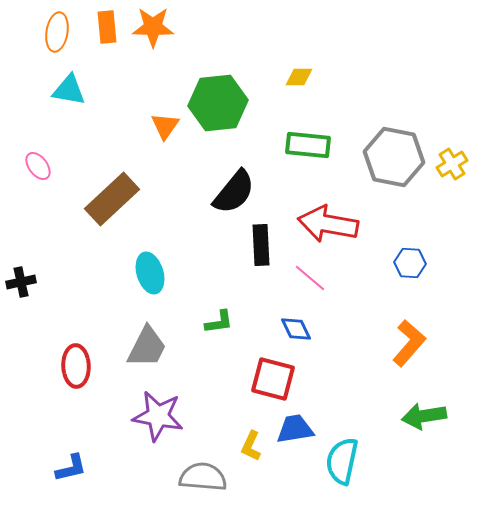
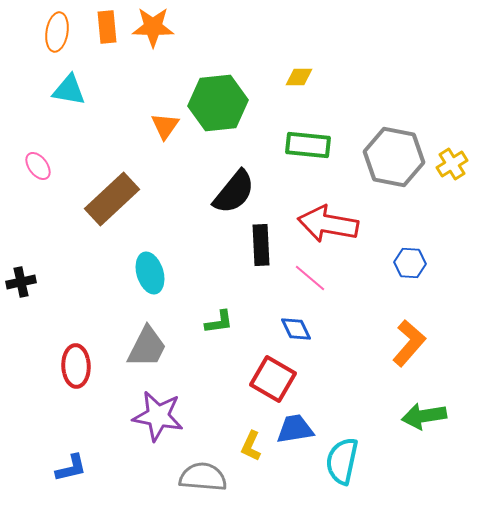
red square: rotated 15 degrees clockwise
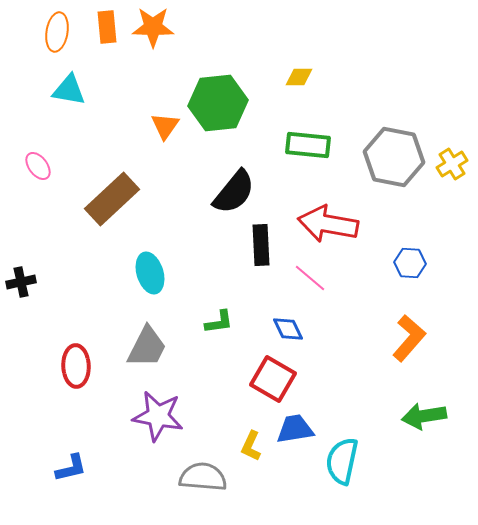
blue diamond: moved 8 px left
orange L-shape: moved 5 px up
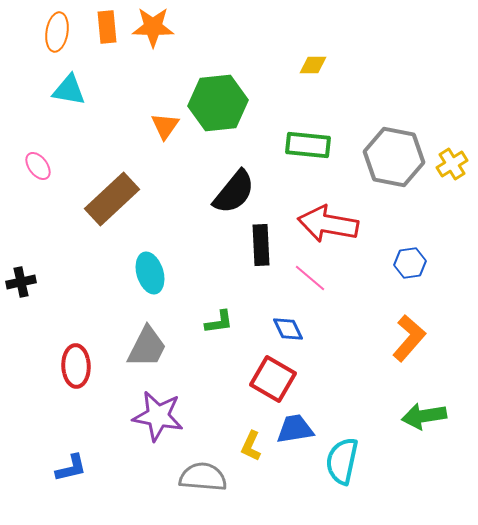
yellow diamond: moved 14 px right, 12 px up
blue hexagon: rotated 12 degrees counterclockwise
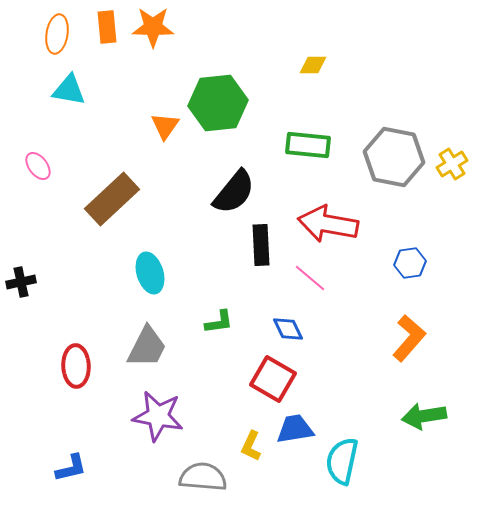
orange ellipse: moved 2 px down
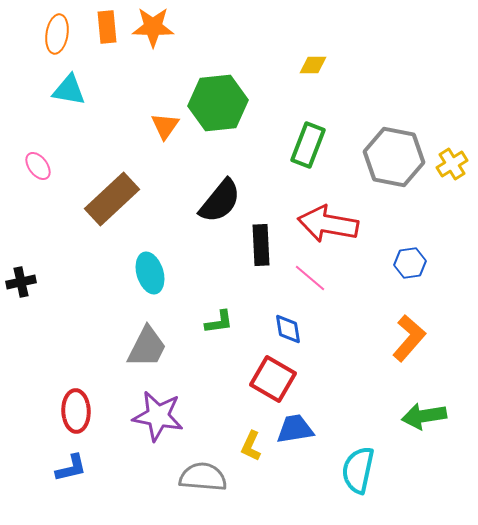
green rectangle: rotated 75 degrees counterclockwise
black semicircle: moved 14 px left, 9 px down
blue diamond: rotated 16 degrees clockwise
red ellipse: moved 45 px down
cyan semicircle: moved 16 px right, 9 px down
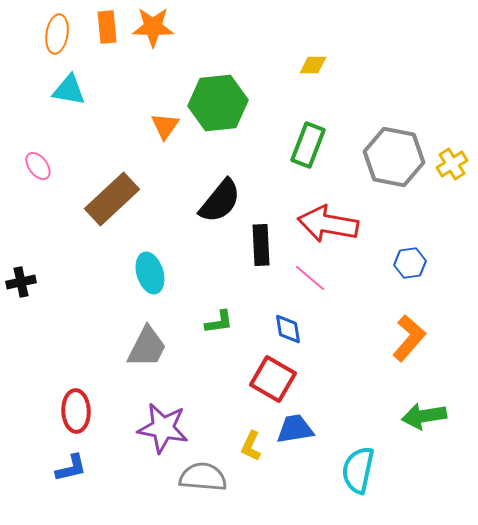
purple star: moved 5 px right, 12 px down
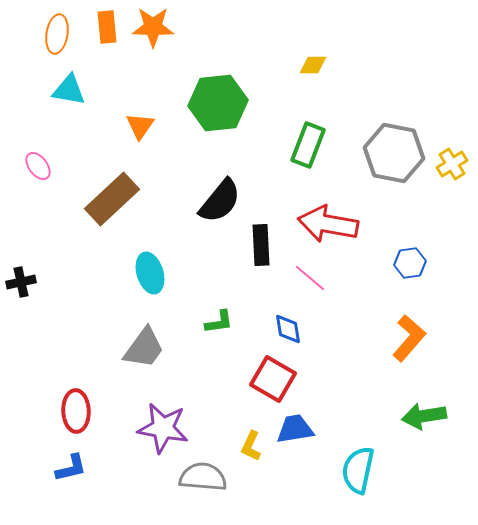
orange triangle: moved 25 px left
gray hexagon: moved 4 px up
gray trapezoid: moved 3 px left, 1 px down; rotated 9 degrees clockwise
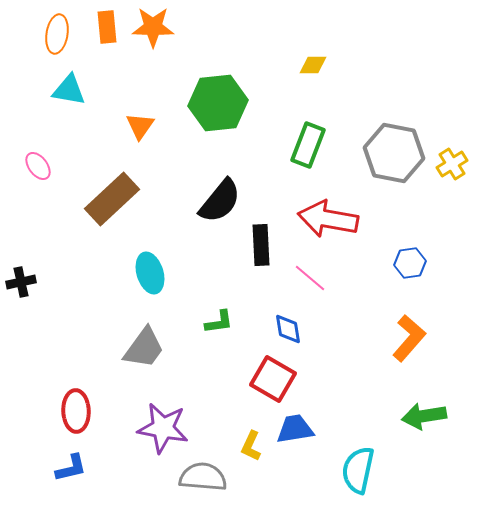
red arrow: moved 5 px up
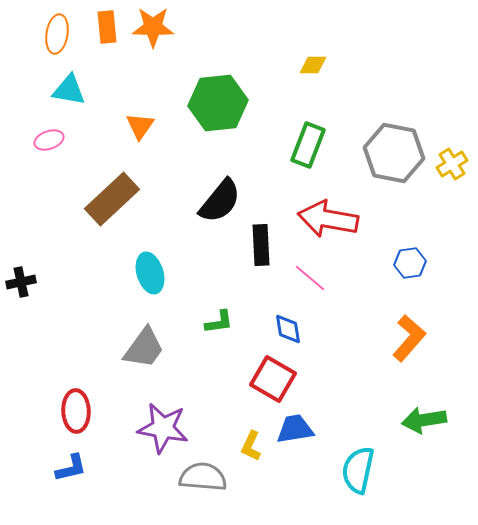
pink ellipse: moved 11 px right, 26 px up; rotated 72 degrees counterclockwise
green arrow: moved 4 px down
